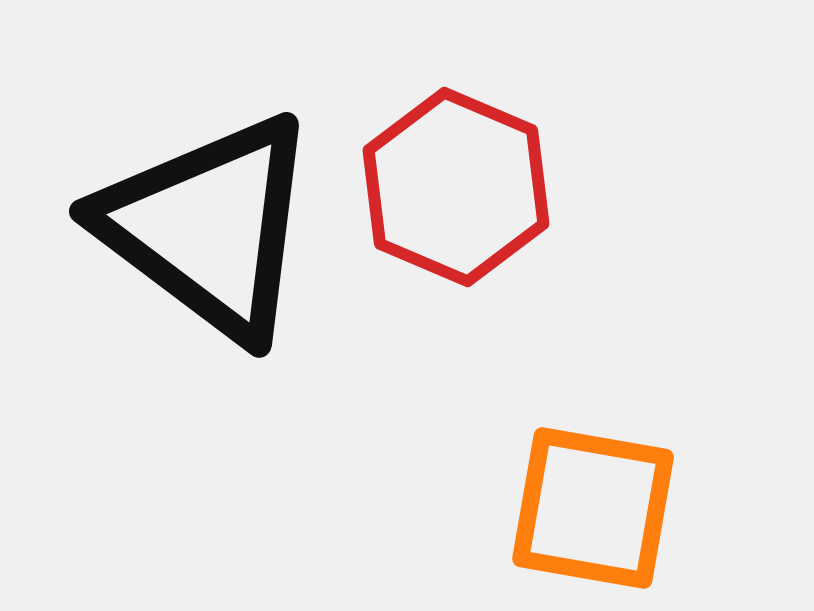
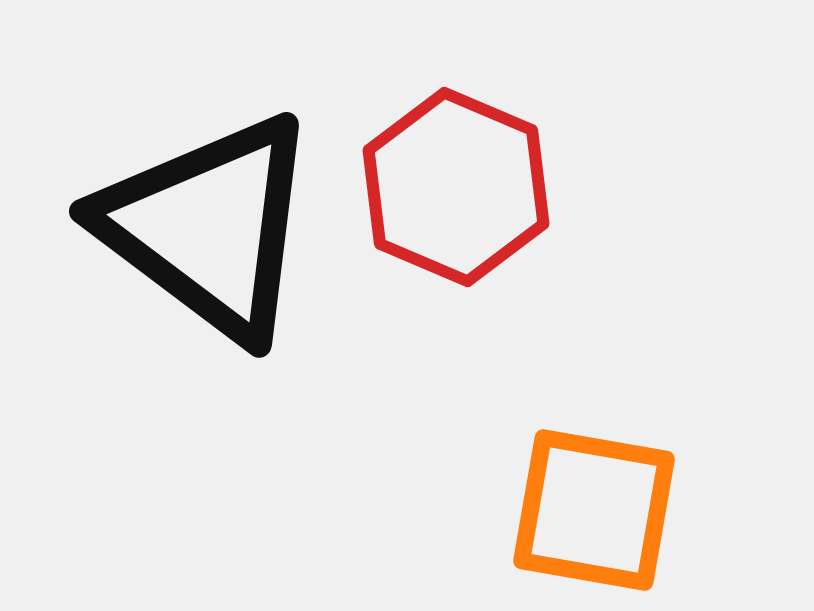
orange square: moved 1 px right, 2 px down
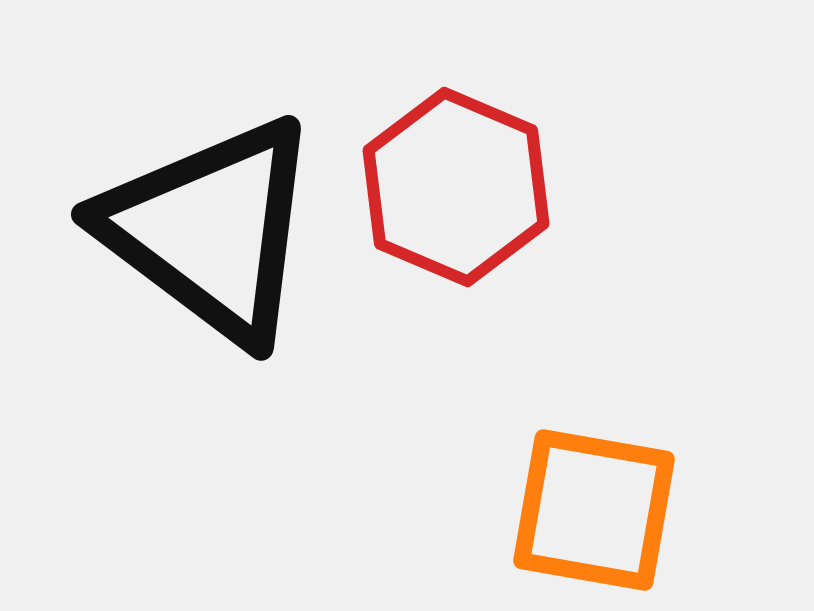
black triangle: moved 2 px right, 3 px down
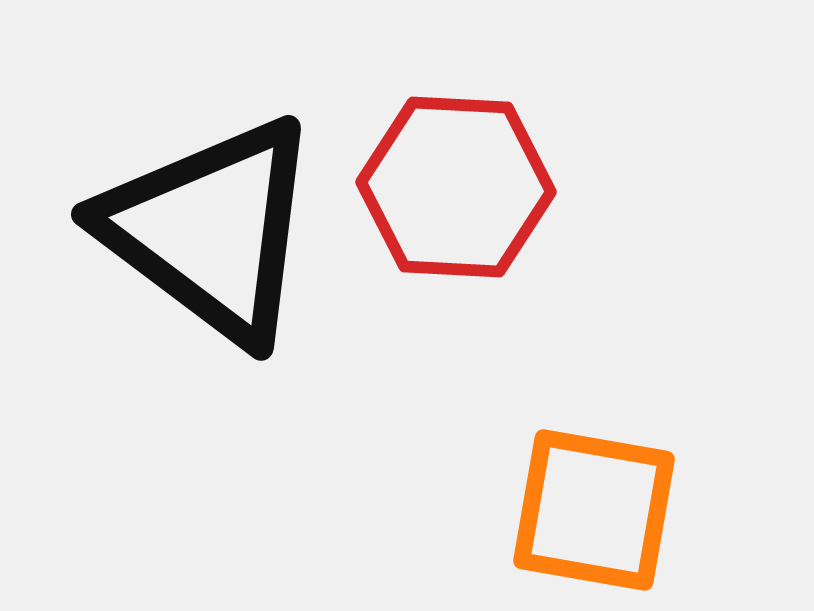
red hexagon: rotated 20 degrees counterclockwise
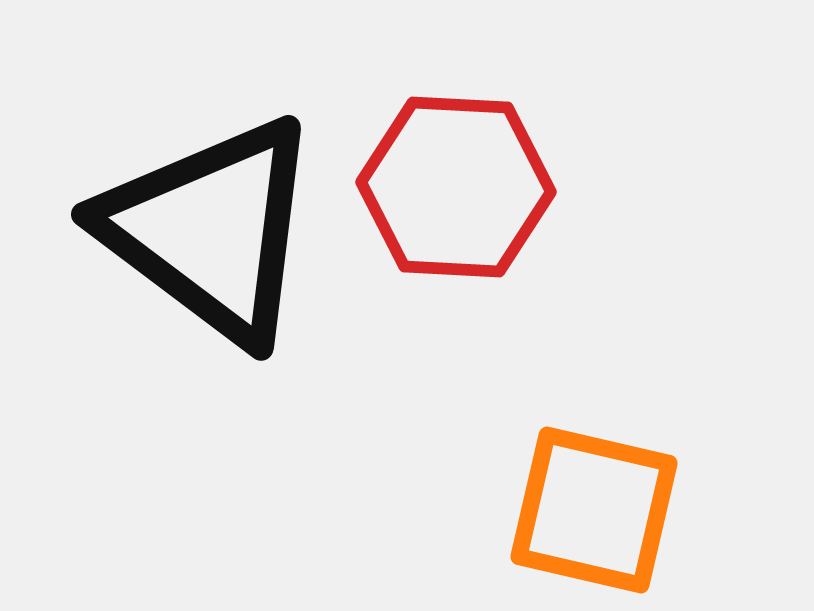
orange square: rotated 3 degrees clockwise
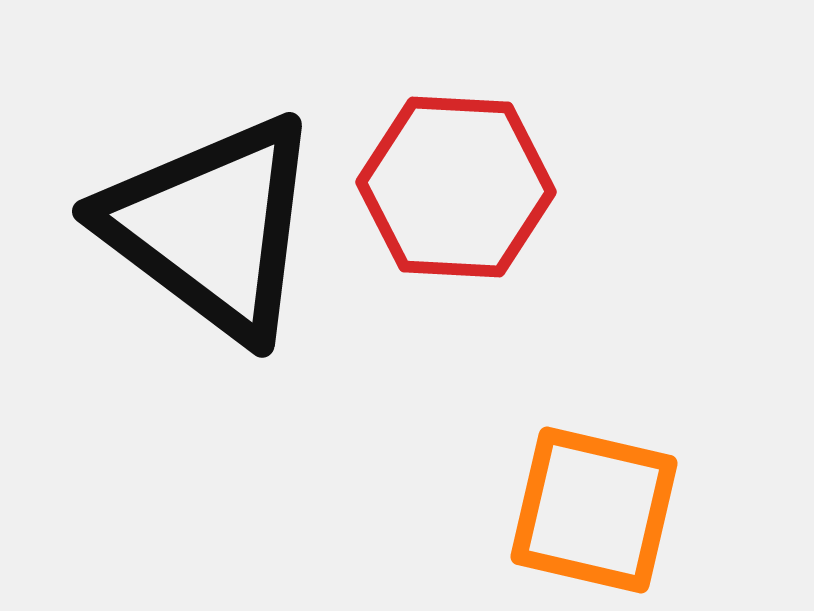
black triangle: moved 1 px right, 3 px up
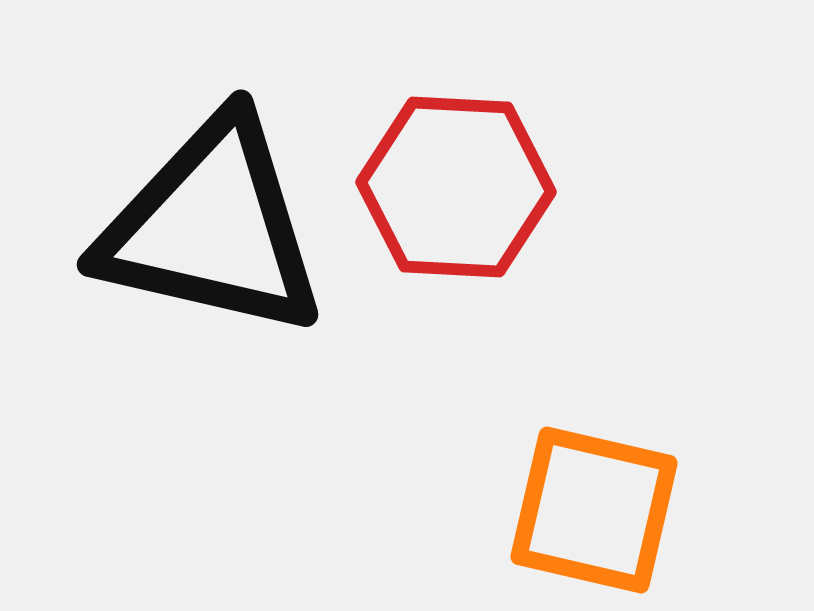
black triangle: rotated 24 degrees counterclockwise
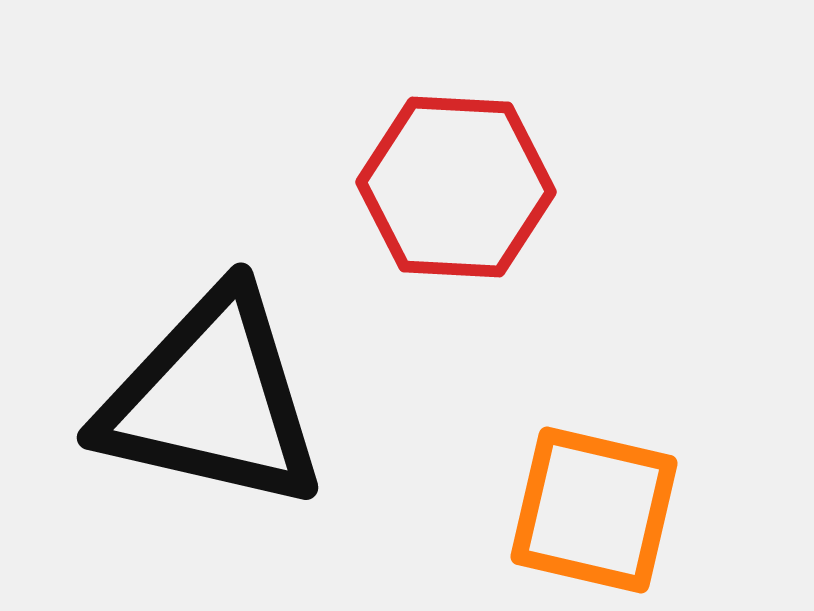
black triangle: moved 173 px down
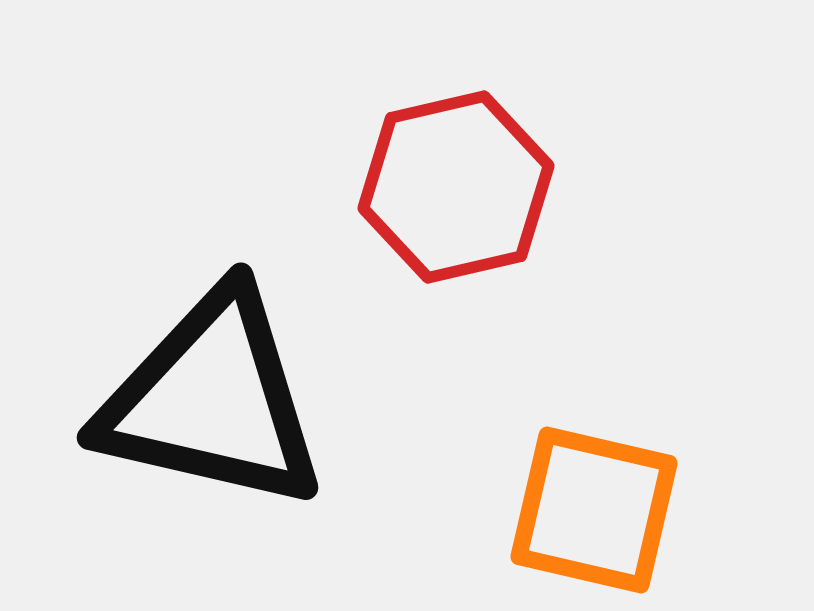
red hexagon: rotated 16 degrees counterclockwise
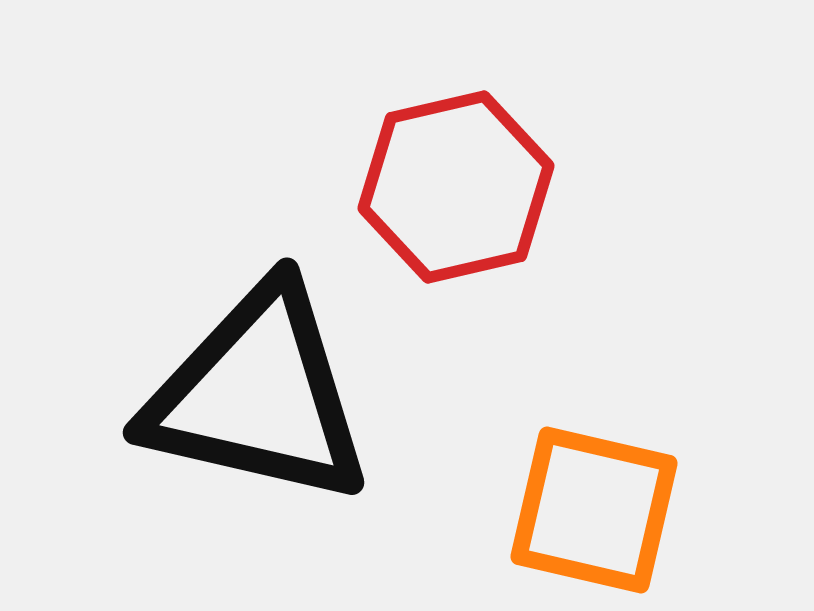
black triangle: moved 46 px right, 5 px up
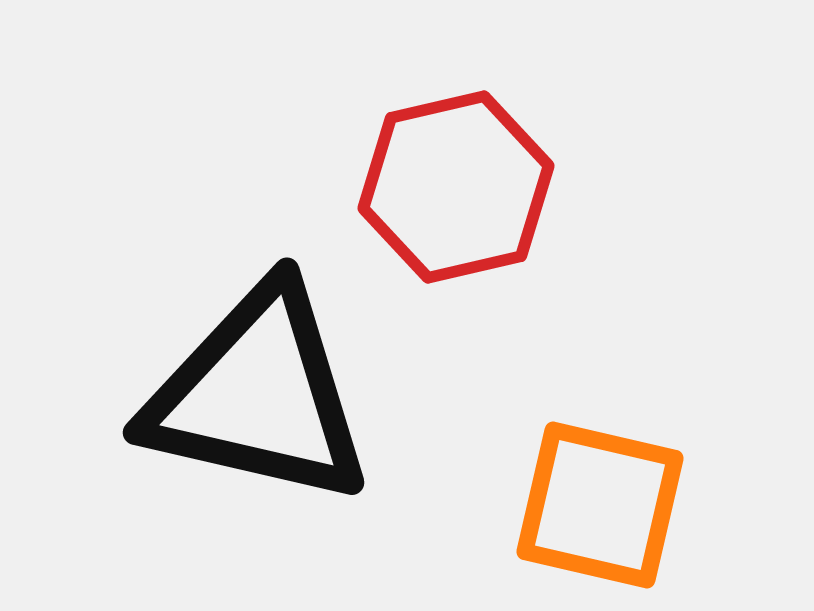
orange square: moved 6 px right, 5 px up
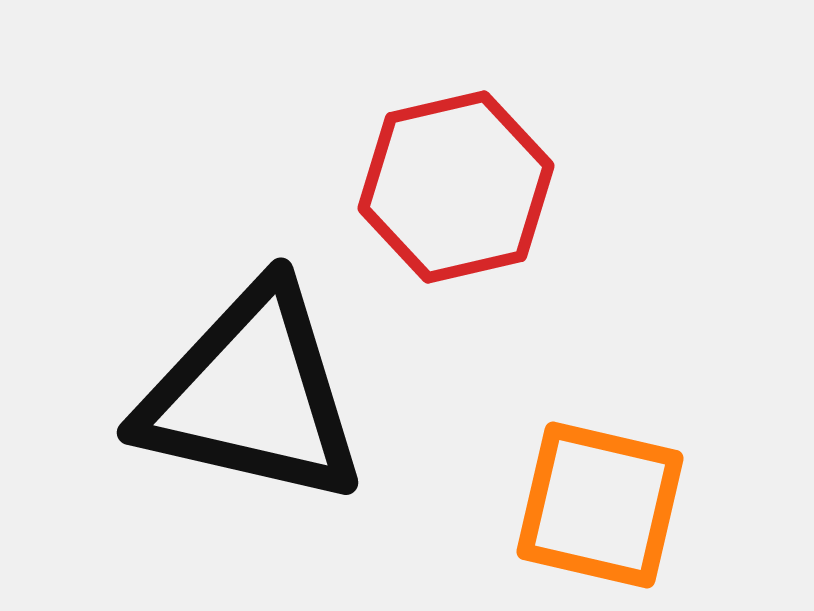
black triangle: moved 6 px left
